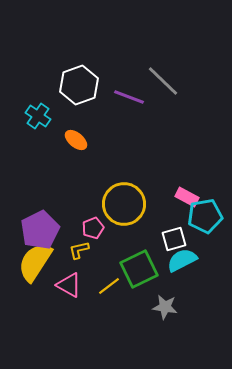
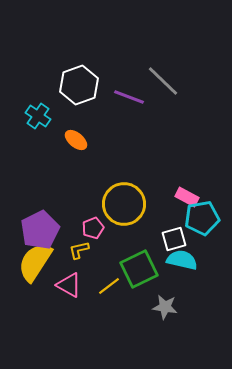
cyan pentagon: moved 3 px left, 2 px down
cyan semicircle: rotated 40 degrees clockwise
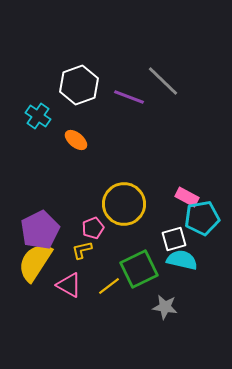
yellow L-shape: moved 3 px right
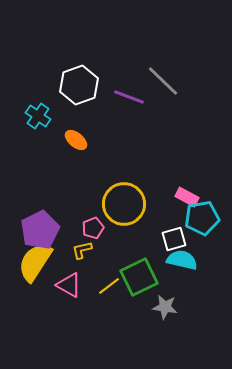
green square: moved 8 px down
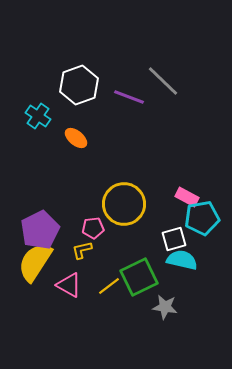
orange ellipse: moved 2 px up
pink pentagon: rotated 15 degrees clockwise
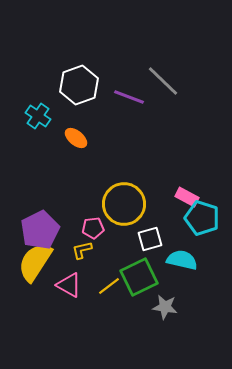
cyan pentagon: rotated 28 degrees clockwise
white square: moved 24 px left
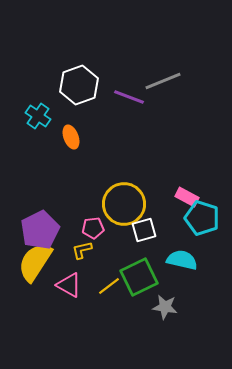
gray line: rotated 66 degrees counterclockwise
orange ellipse: moved 5 px left, 1 px up; rotated 30 degrees clockwise
white square: moved 6 px left, 9 px up
